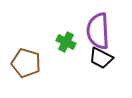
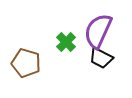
purple semicircle: rotated 27 degrees clockwise
green cross: rotated 18 degrees clockwise
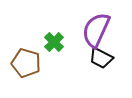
purple semicircle: moved 2 px left, 1 px up
green cross: moved 12 px left
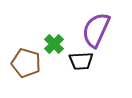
green cross: moved 2 px down
black trapezoid: moved 20 px left, 3 px down; rotated 30 degrees counterclockwise
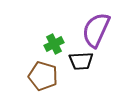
green cross: rotated 18 degrees clockwise
brown pentagon: moved 17 px right, 13 px down
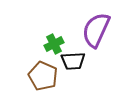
black trapezoid: moved 8 px left
brown pentagon: rotated 8 degrees clockwise
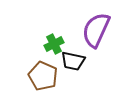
black trapezoid: rotated 15 degrees clockwise
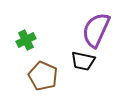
green cross: moved 28 px left, 4 px up
black trapezoid: moved 10 px right
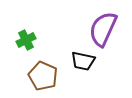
purple semicircle: moved 7 px right, 1 px up
